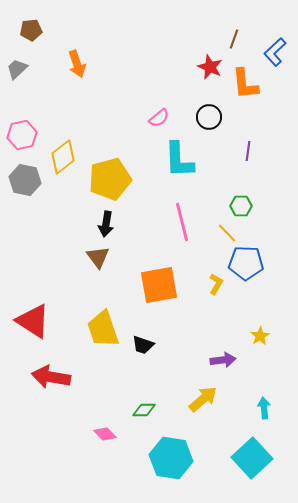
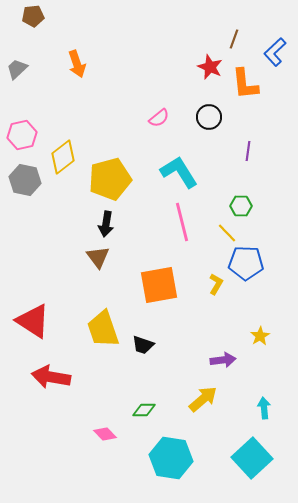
brown pentagon: moved 2 px right, 14 px up
cyan L-shape: moved 12 px down; rotated 150 degrees clockwise
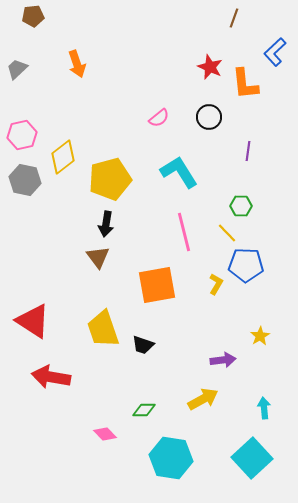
brown line: moved 21 px up
pink line: moved 2 px right, 10 px down
blue pentagon: moved 2 px down
orange square: moved 2 px left
yellow arrow: rotated 12 degrees clockwise
